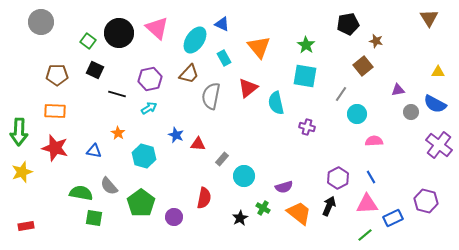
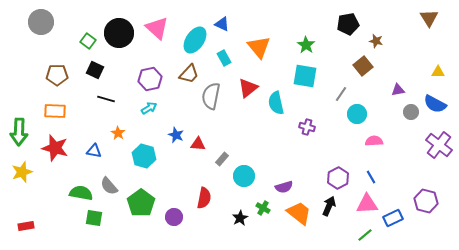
black line at (117, 94): moved 11 px left, 5 px down
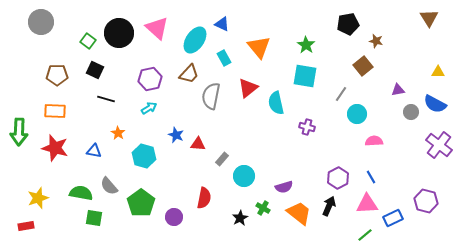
yellow star at (22, 172): moved 16 px right, 26 px down
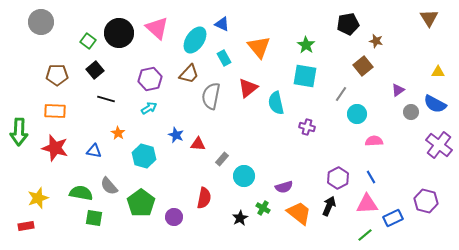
black square at (95, 70): rotated 24 degrees clockwise
purple triangle at (398, 90): rotated 24 degrees counterclockwise
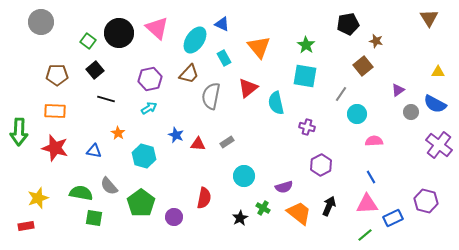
gray rectangle at (222, 159): moved 5 px right, 17 px up; rotated 16 degrees clockwise
purple hexagon at (338, 178): moved 17 px left, 13 px up
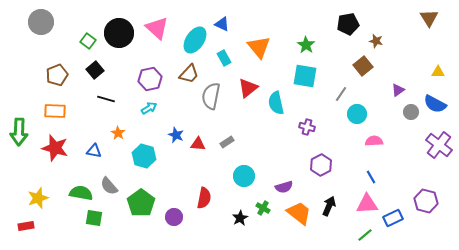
brown pentagon at (57, 75): rotated 20 degrees counterclockwise
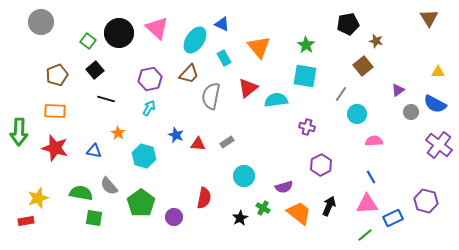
cyan semicircle at (276, 103): moved 3 px up; rotated 95 degrees clockwise
cyan arrow at (149, 108): rotated 28 degrees counterclockwise
red rectangle at (26, 226): moved 5 px up
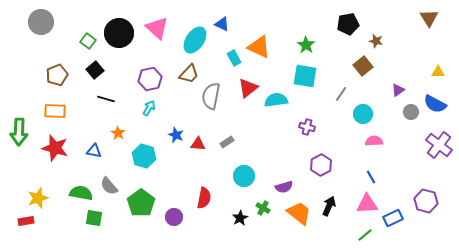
orange triangle at (259, 47): rotated 25 degrees counterclockwise
cyan rectangle at (224, 58): moved 10 px right
cyan circle at (357, 114): moved 6 px right
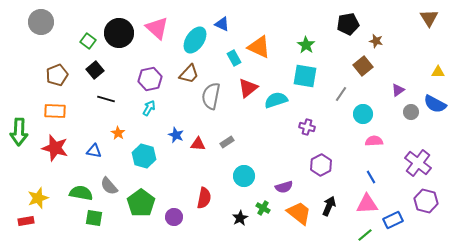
cyan semicircle at (276, 100): rotated 10 degrees counterclockwise
purple cross at (439, 145): moved 21 px left, 18 px down
blue rectangle at (393, 218): moved 2 px down
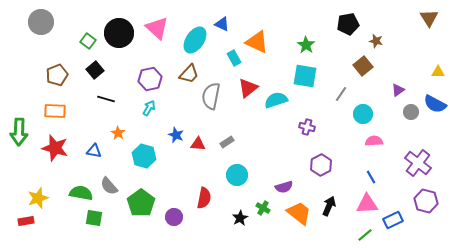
orange triangle at (259, 47): moved 2 px left, 5 px up
cyan circle at (244, 176): moved 7 px left, 1 px up
